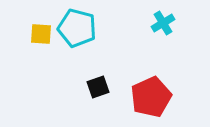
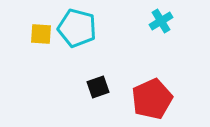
cyan cross: moved 2 px left, 2 px up
red pentagon: moved 1 px right, 2 px down
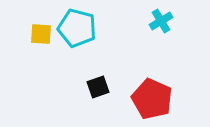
red pentagon: rotated 24 degrees counterclockwise
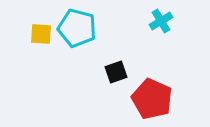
black square: moved 18 px right, 15 px up
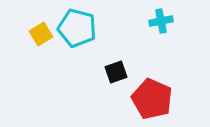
cyan cross: rotated 20 degrees clockwise
yellow square: rotated 35 degrees counterclockwise
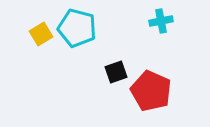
red pentagon: moved 1 px left, 8 px up
